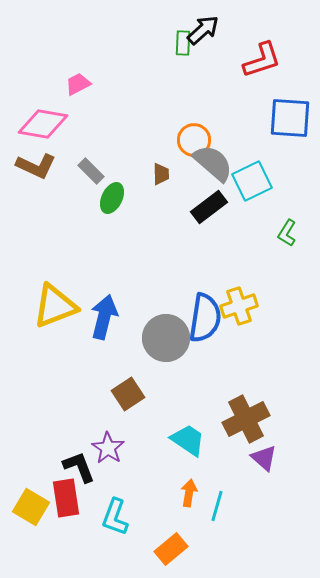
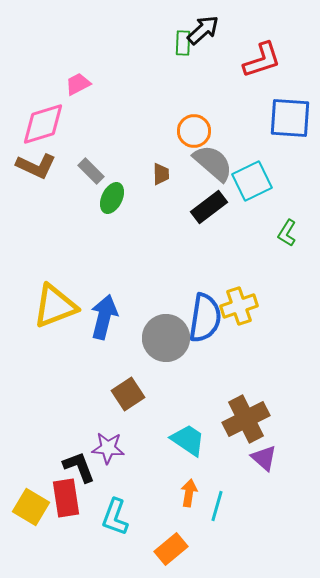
pink diamond: rotated 27 degrees counterclockwise
orange circle: moved 9 px up
purple star: rotated 28 degrees counterclockwise
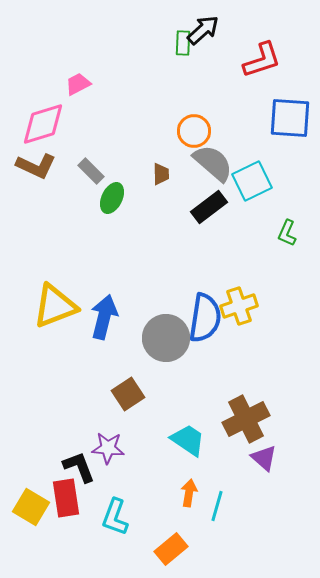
green L-shape: rotated 8 degrees counterclockwise
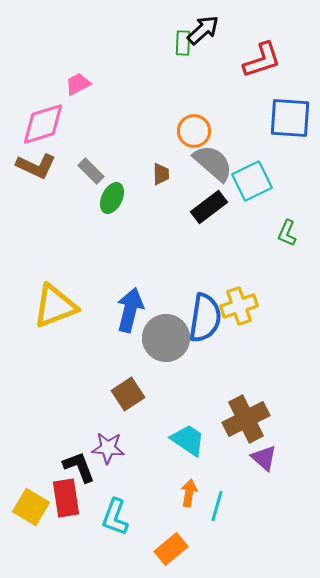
blue arrow: moved 26 px right, 7 px up
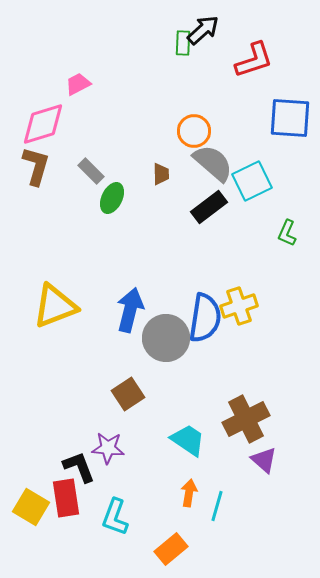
red L-shape: moved 8 px left
brown L-shape: rotated 99 degrees counterclockwise
purple triangle: moved 2 px down
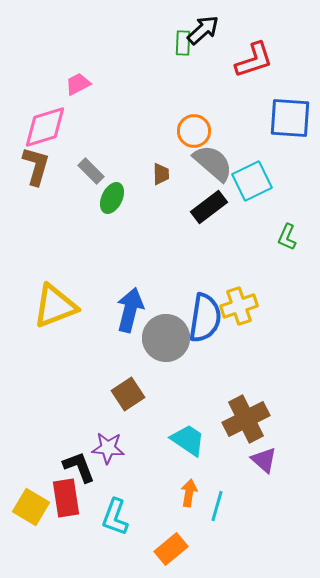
pink diamond: moved 2 px right, 3 px down
green L-shape: moved 4 px down
